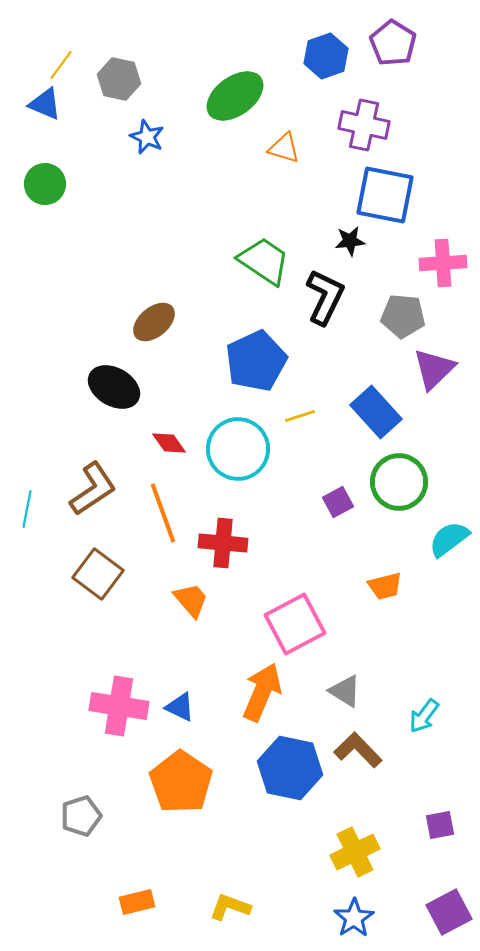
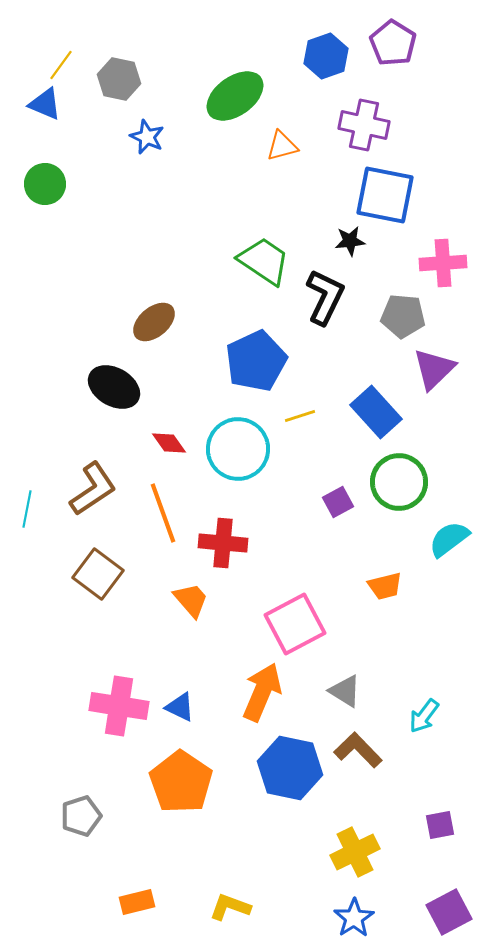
orange triangle at (284, 148): moved 2 px left, 2 px up; rotated 32 degrees counterclockwise
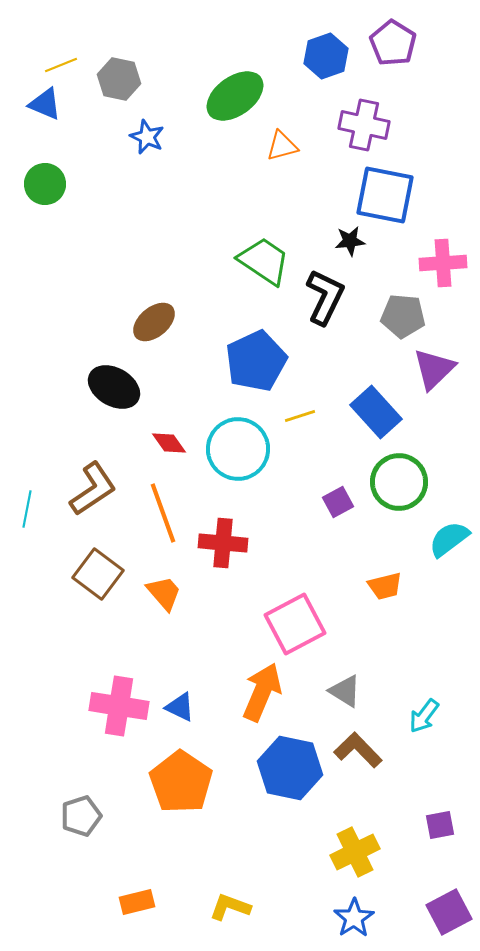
yellow line at (61, 65): rotated 32 degrees clockwise
orange trapezoid at (191, 600): moved 27 px left, 7 px up
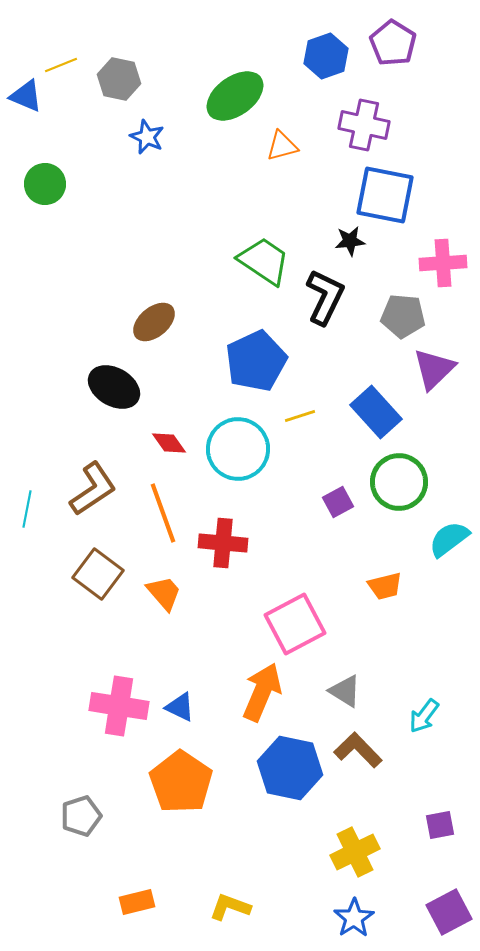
blue triangle at (45, 104): moved 19 px left, 8 px up
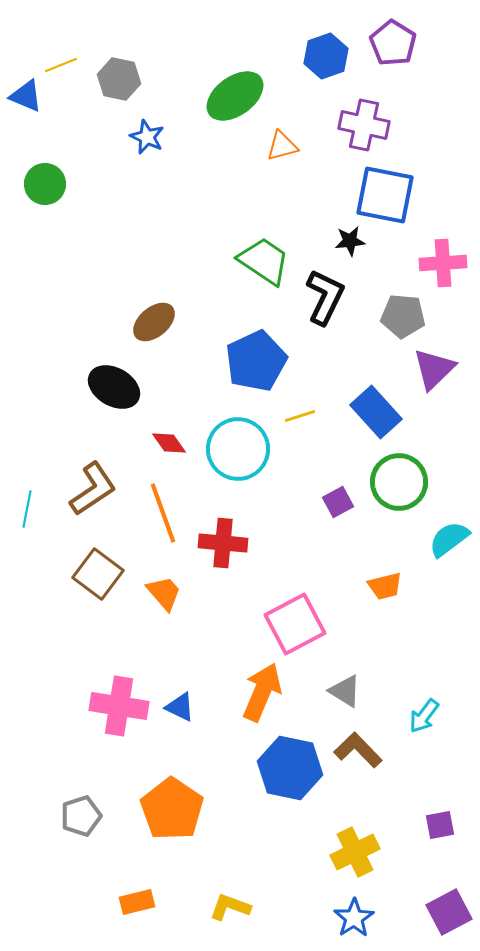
orange pentagon at (181, 782): moved 9 px left, 27 px down
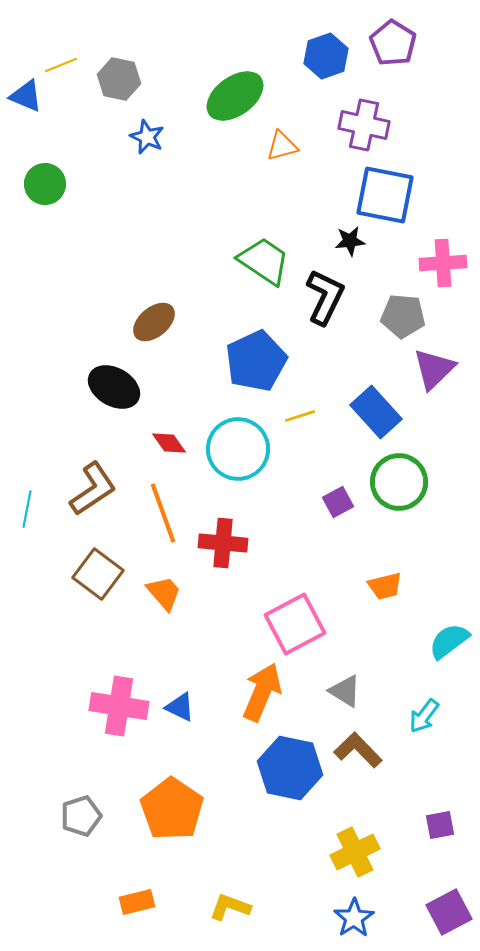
cyan semicircle at (449, 539): moved 102 px down
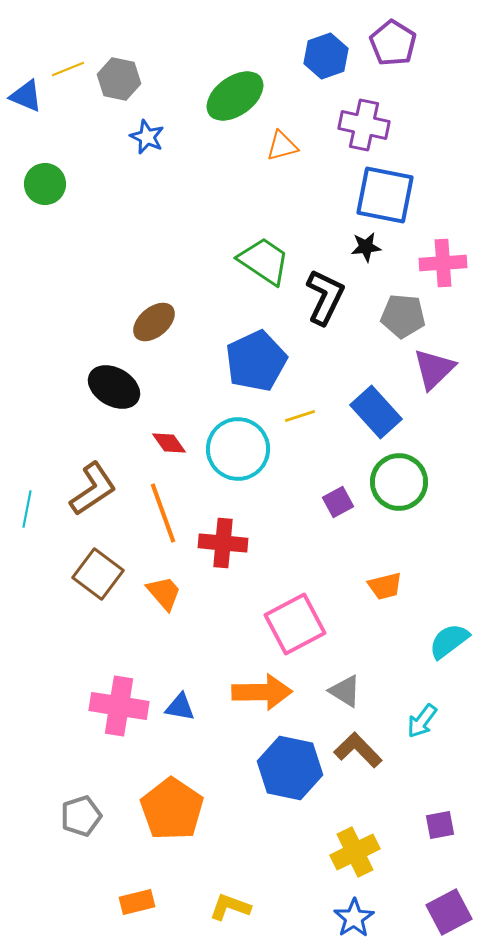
yellow line at (61, 65): moved 7 px right, 4 px down
black star at (350, 241): moved 16 px right, 6 px down
orange arrow at (262, 692): rotated 66 degrees clockwise
blue triangle at (180, 707): rotated 16 degrees counterclockwise
cyan arrow at (424, 716): moved 2 px left, 5 px down
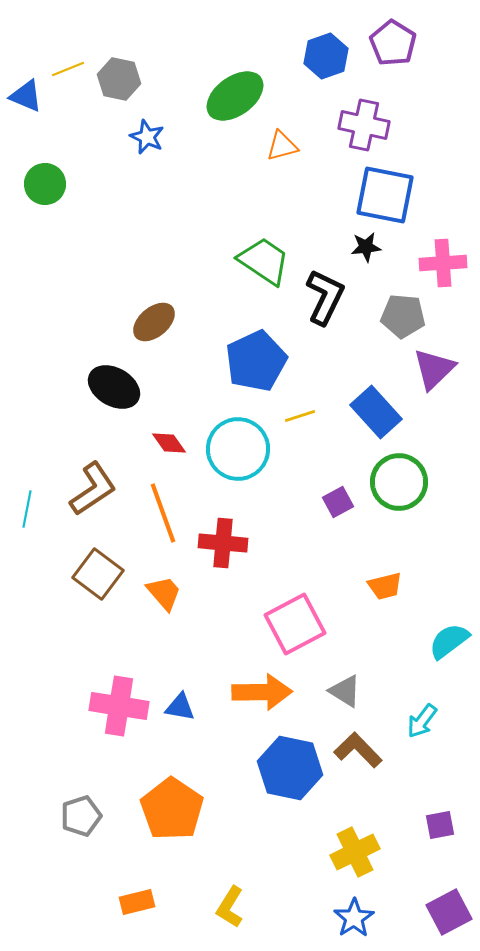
yellow L-shape at (230, 907): rotated 78 degrees counterclockwise
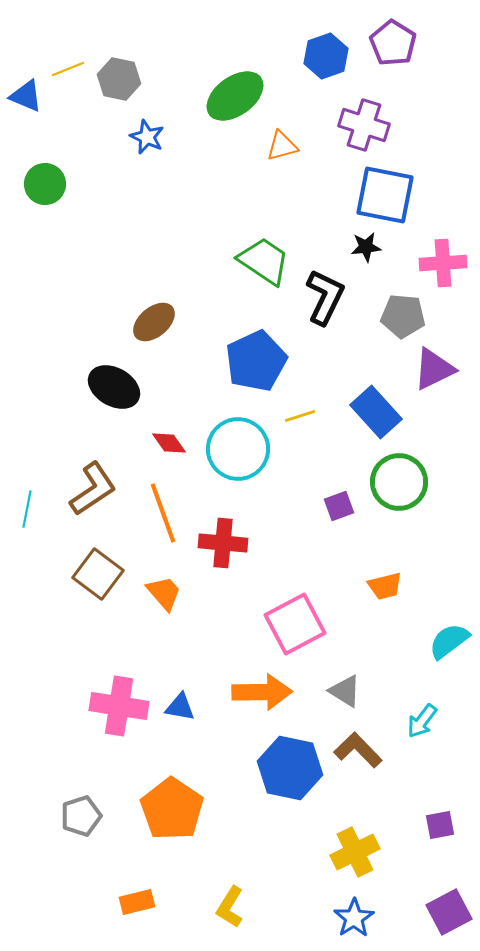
purple cross at (364, 125): rotated 6 degrees clockwise
purple triangle at (434, 369): rotated 18 degrees clockwise
purple square at (338, 502): moved 1 px right, 4 px down; rotated 8 degrees clockwise
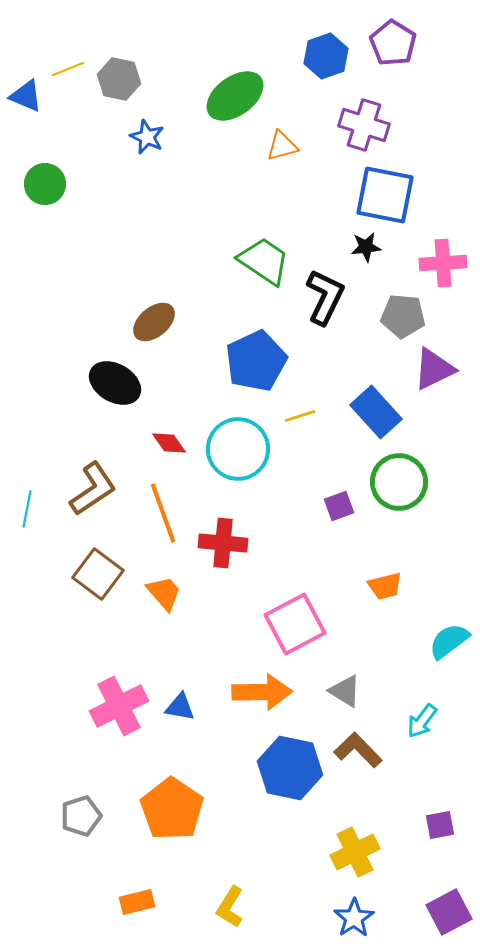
black ellipse at (114, 387): moved 1 px right, 4 px up
pink cross at (119, 706): rotated 36 degrees counterclockwise
